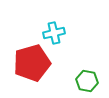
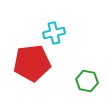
red pentagon: rotated 9 degrees clockwise
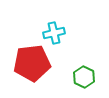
green hexagon: moved 3 px left, 4 px up; rotated 15 degrees clockwise
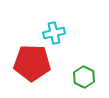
red pentagon: rotated 9 degrees clockwise
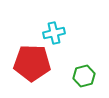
green hexagon: moved 1 px up; rotated 20 degrees clockwise
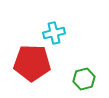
green hexagon: moved 3 px down
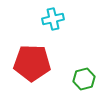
cyan cross: moved 1 px left, 14 px up
